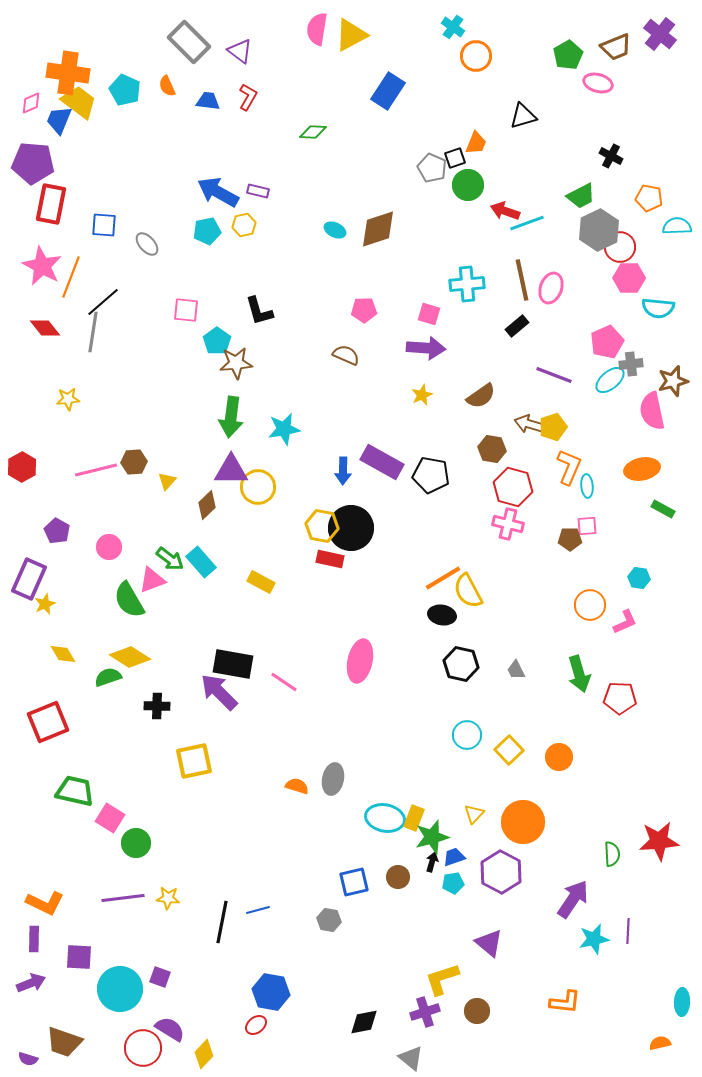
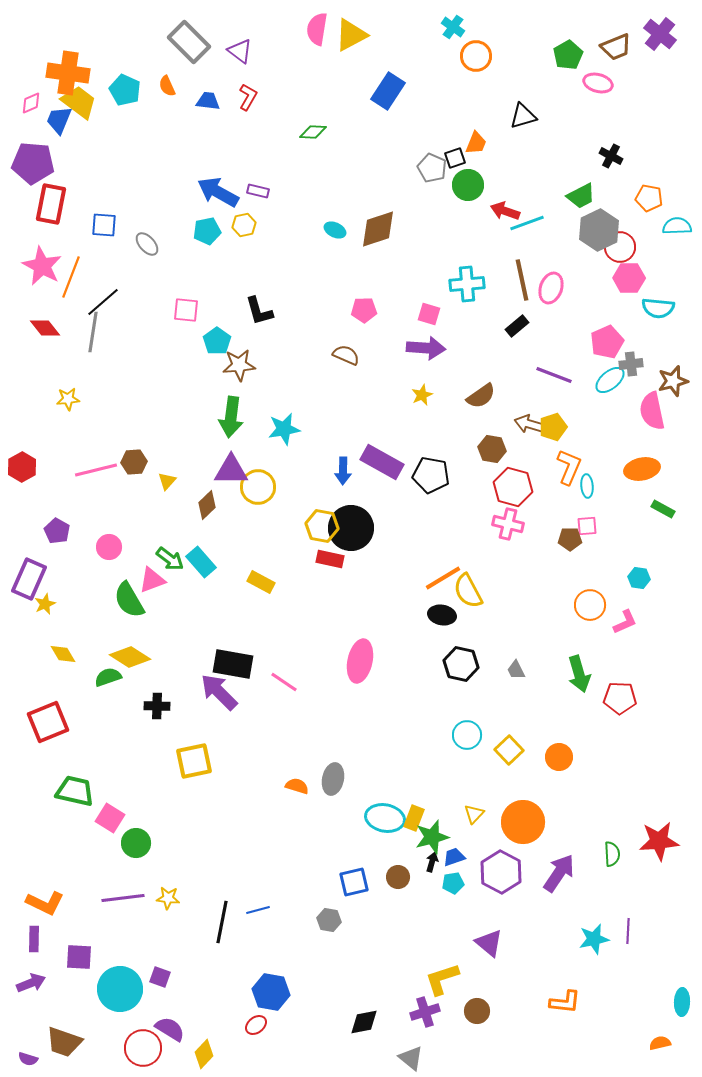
brown star at (236, 363): moved 3 px right, 2 px down
purple arrow at (573, 899): moved 14 px left, 26 px up
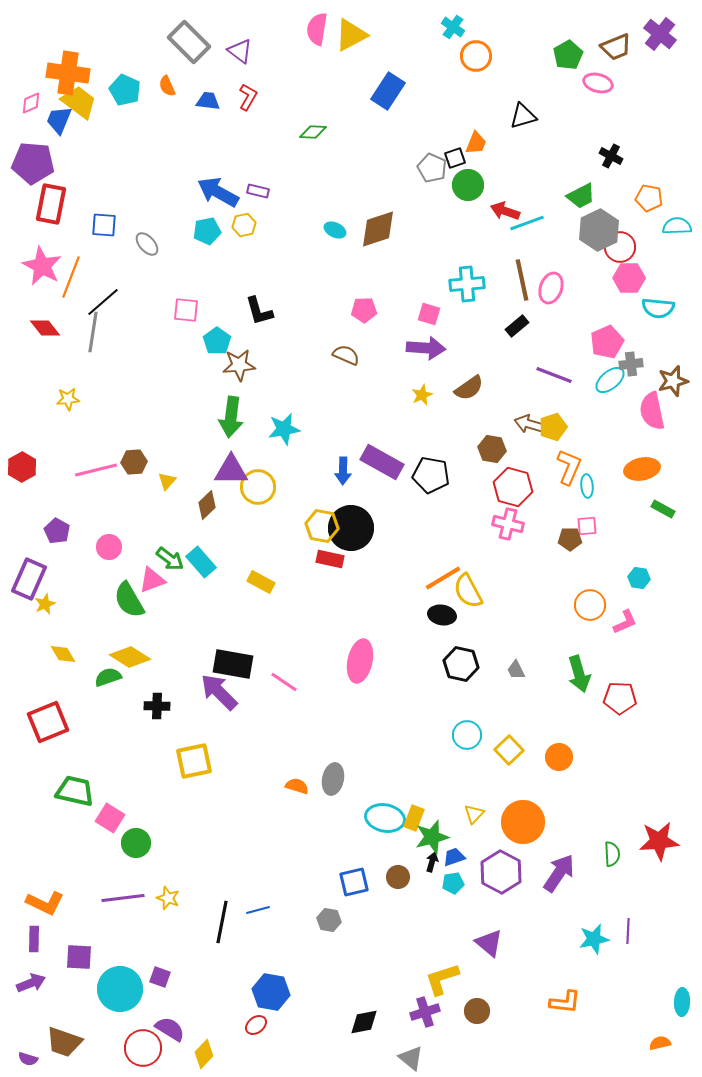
brown semicircle at (481, 396): moved 12 px left, 8 px up
yellow star at (168, 898): rotated 15 degrees clockwise
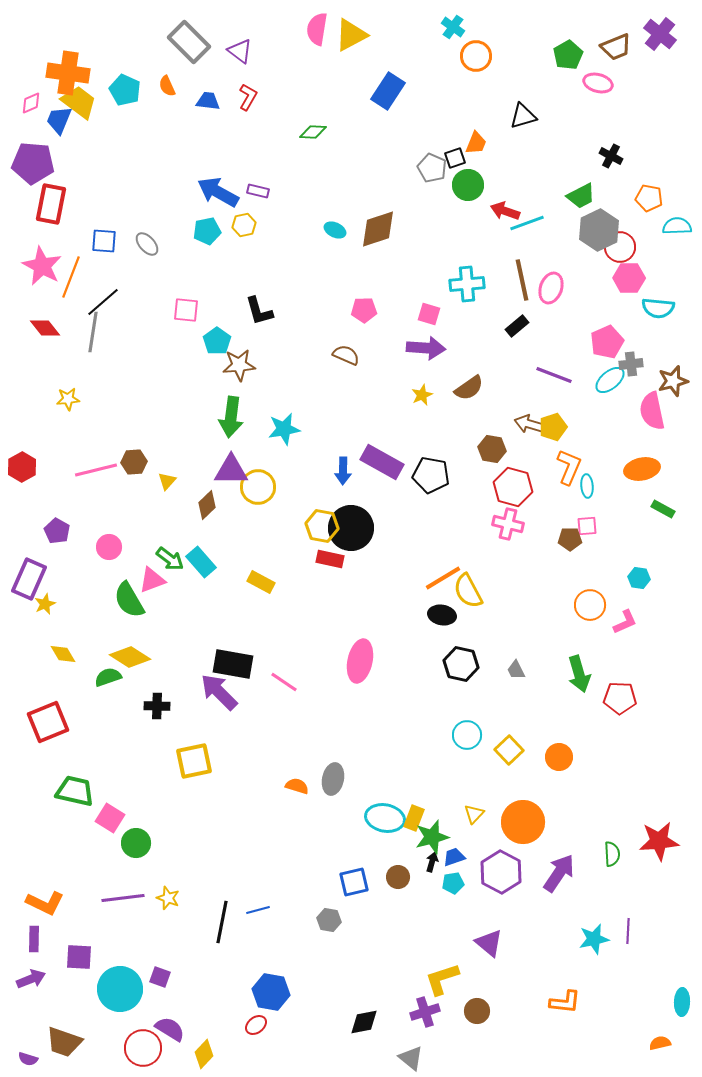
blue square at (104, 225): moved 16 px down
purple arrow at (31, 983): moved 4 px up
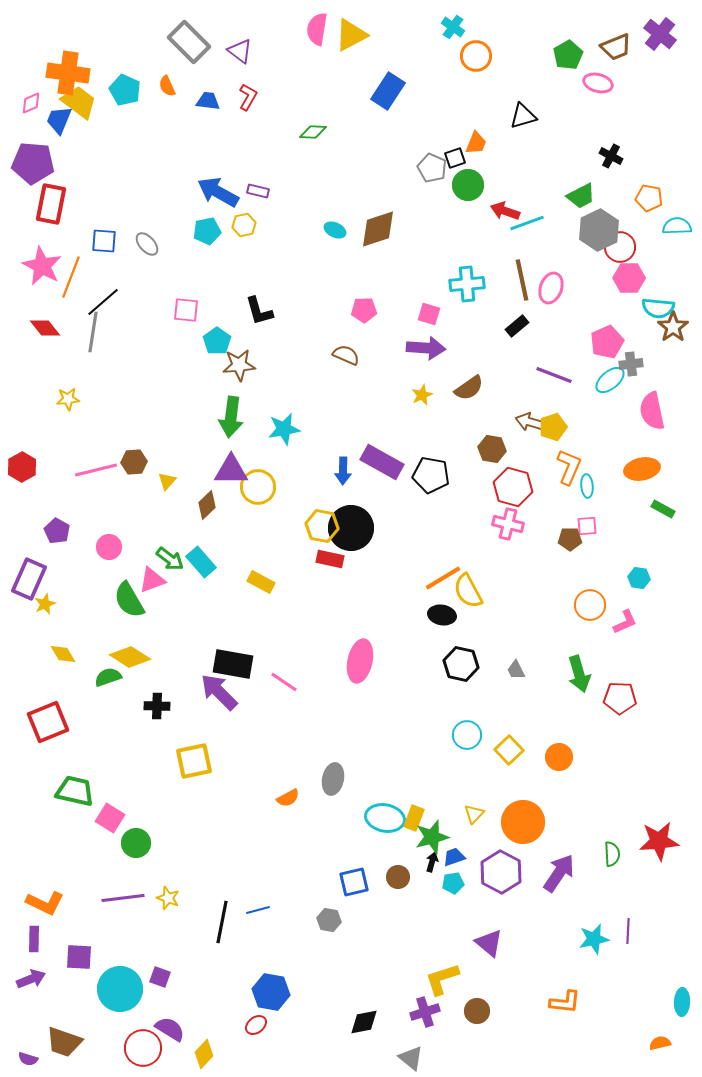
brown star at (673, 381): moved 54 px up; rotated 20 degrees counterclockwise
brown arrow at (529, 424): moved 1 px right, 2 px up
orange semicircle at (297, 786): moved 9 px left, 12 px down; rotated 135 degrees clockwise
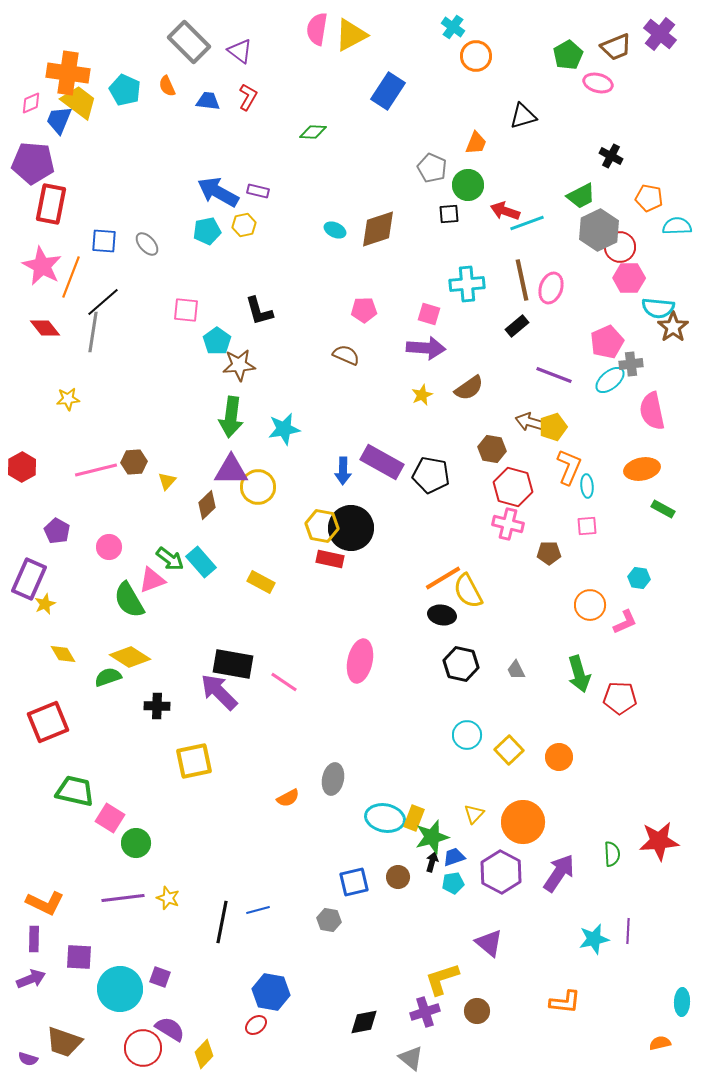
black square at (455, 158): moved 6 px left, 56 px down; rotated 15 degrees clockwise
brown pentagon at (570, 539): moved 21 px left, 14 px down
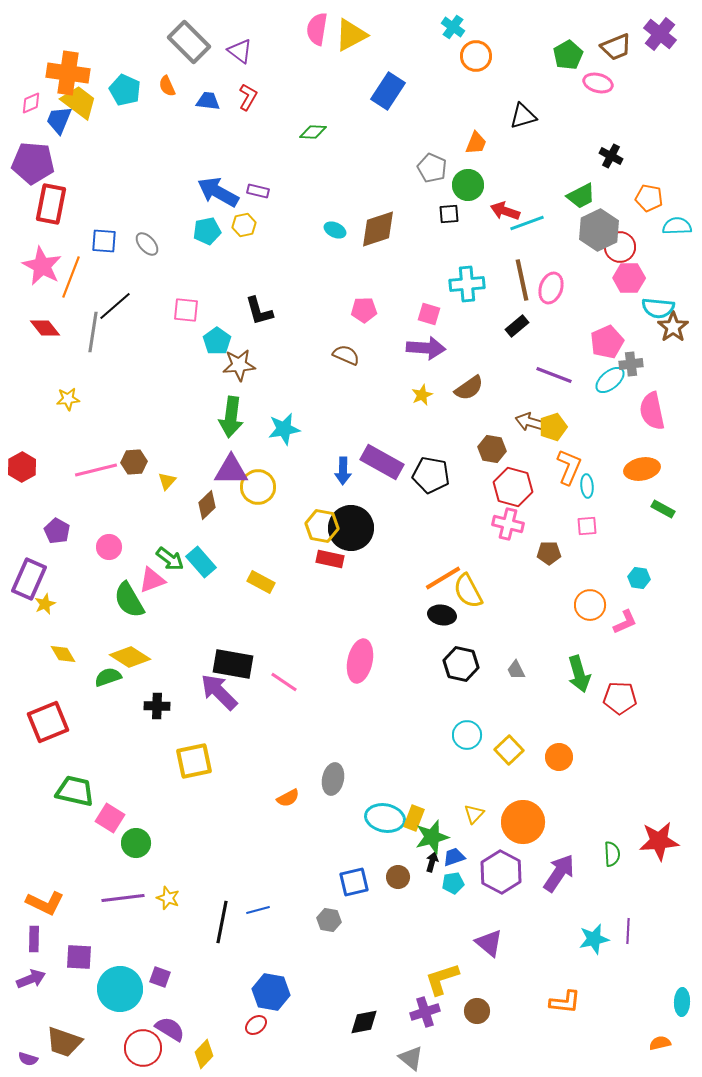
black line at (103, 302): moved 12 px right, 4 px down
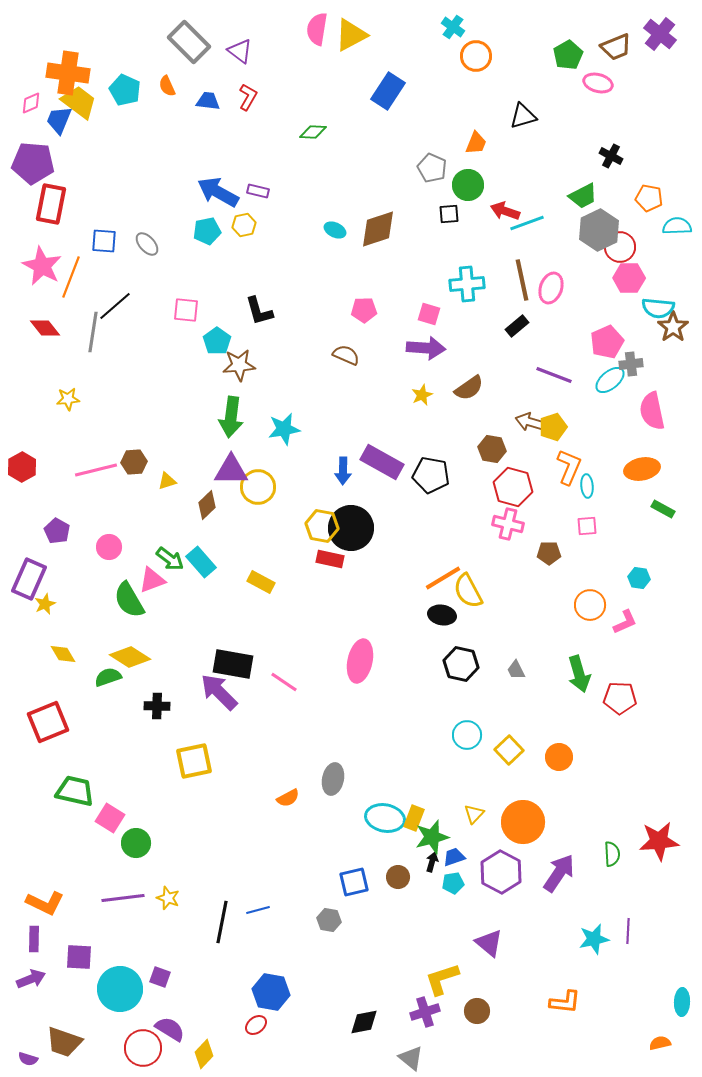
green trapezoid at (581, 196): moved 2 px right
yellow triangle at (167, 481): rotated 30 degrees clockwise
